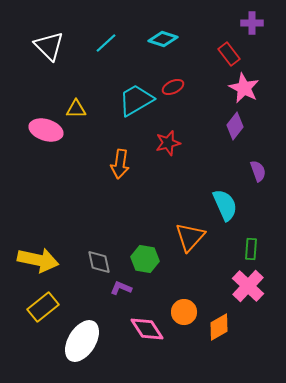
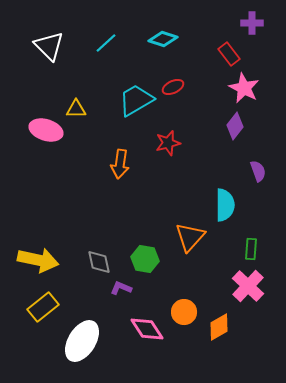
cyan semicircle: rotated 24 degrees clockwise
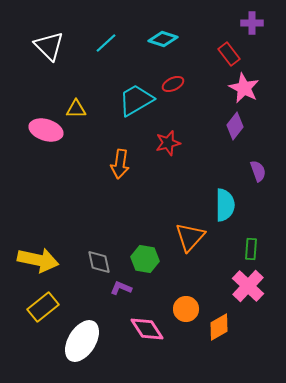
red ellipse: moved 3 px up
orange circle: moved 2 px right, 3 px up
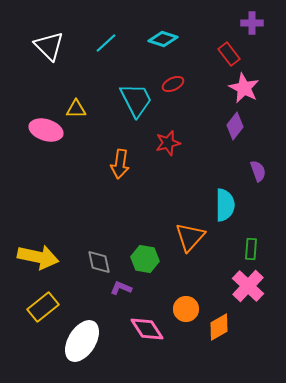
cyan trapezoid: rotated 93 degrees clockwise
yellow arrow: moved 3 px up
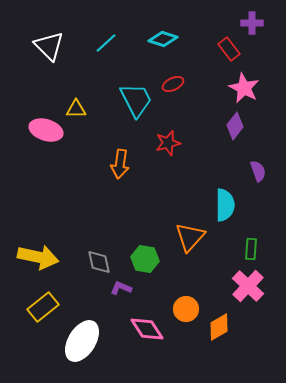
red rectangle: moved 5 px up
